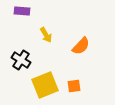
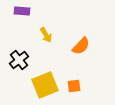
black cross: moved 2 px left; rotated 18 degrees clockwise
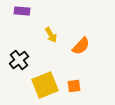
yellow arrow: moved 5 px right
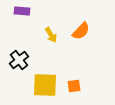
orange semicircle: moved 15 px up
yellow square: rotated 24 degrees clockwise
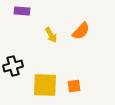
black cross: moved 6 px left, 6 px down; rotated 24 degrees clockwise
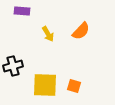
yellow arrow: moved 3 px left, 1 px up
orange square: rotated 24 degrees clockwise
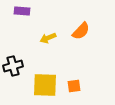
yellow arrow: moved 4 px down; rotated 98 degrees clockwise
orange square: rotated 24 degrees counterclockwise
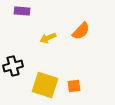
yellow square: rotated 16 degrees clockwise
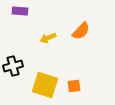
purple rectangle: moved 2 px left
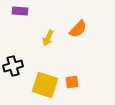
orange semicircle: moved 3 px left, 2 px up
yellow arrow: rotated 42 degrees counterclockwise
orange square: moved 2 px left, 4 px up
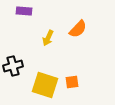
purple rectangle: moved 4 px right
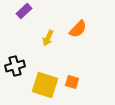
purple rectangle: rotated 49 degrees counterclockwise
black cross: moved 2 px right
orange square: rotated 24 degrees clockwise
